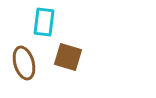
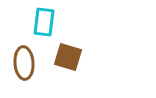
brown ellipse: rotated 12 degrees clockwise
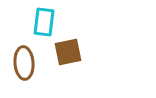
brown square: moved 5 px up; rotated 28 degrees counterclockwise
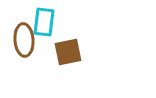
brown ellipse: moved 23 px up
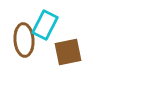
cyan rectangle: moved 1 px right, 3 px down; rotated 20 degrees clockwise
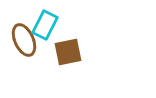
brown ellipse: rotated 20 degrees counterclockwise
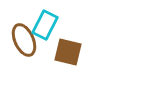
brown square: rotated 24 degrees clockwise
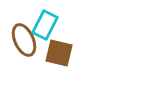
brown square: moved 9 px left, 1 px down
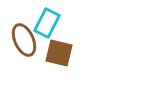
cyan rectangle: moved 2 px right, 2 px up
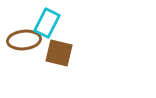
brown ellipse: rotated 72 degrees counterclockwise
